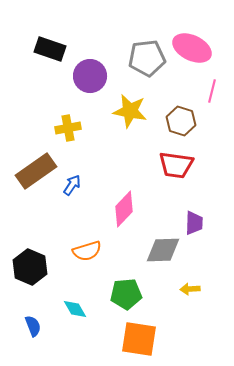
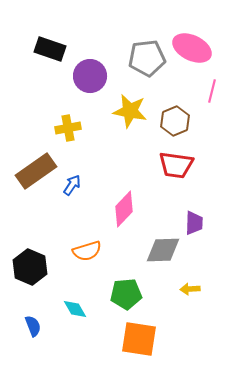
brown hexagon: moved 6 px left; rotated 20 degrees clockwise
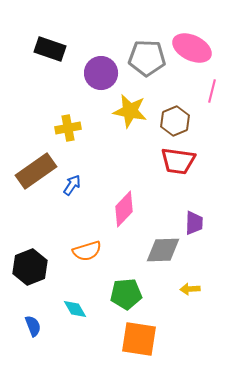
gray pentagon: rotated 9 degrees clockwise
purple circle: moved 11 px right, 3 px up
red trapezoid: moved 2 px right, 4 px up
black hexagon: rotated 16 degrees clockwise
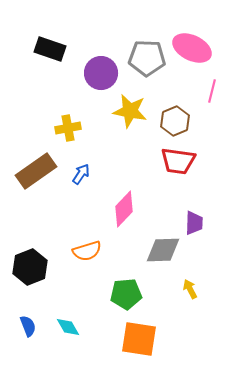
blue arrow: moved 9 px right, 11 px up
yellow arrow: rotated 66 degrees clockwise
cyan diamond: moved 7 px left, 18 px down
blue semicircle: moved 5 px left
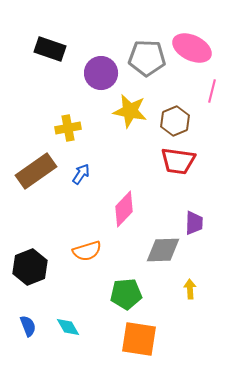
yellow arrow: rotated 24 degrees clockwise
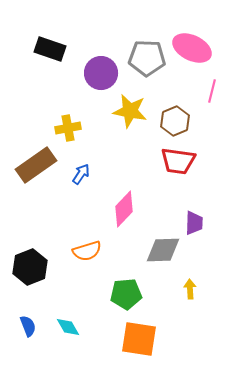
brown rectangle: moved 6 px up
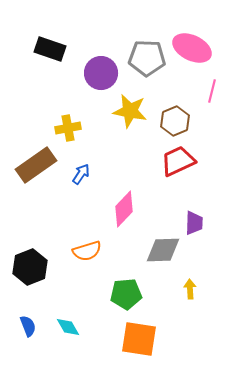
red trapezoid: rotated 147 degrees clockwise
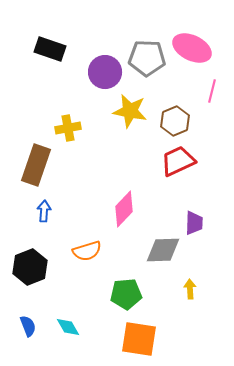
purple circle: moved 4 px right, 1 px up
brown rectangle: rotated 36 degrees counterclockwise
blue arrow: moved 37 px left, 37 px down; rotated 30 degrees counterclockwise
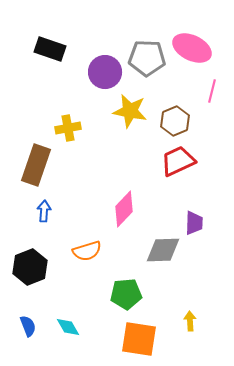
yellow arrow: moved 32 px down
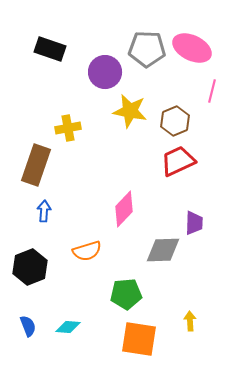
gray pentagon: moved 9 px up
cyan diamond: rotated 55 degrees counterclockwise
